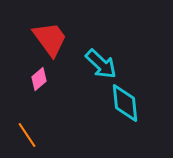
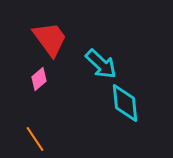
orange line: moved 8 px right, 4 px down
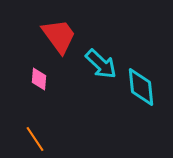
red trapezoid: moved 9 px right, 3 px up
pink diamond: rotated 45 degrees counterclockwise
cyan diamond: moved 16 px right, 16 px up
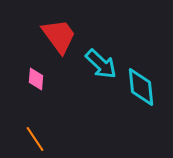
pink diamond: moved 3 px left
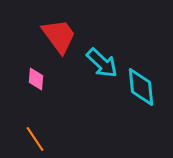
cyan arrow: moved 1 px right, 1 px up
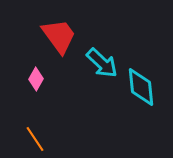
pink diamond: rotated 25 degrees clockwise
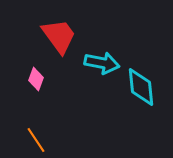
cyan arrow: rotated 32 degrees counterclockwise
pink diamond: rotated 10 degrees counterclockwise
orange line: moved 1 px right, 1 px down
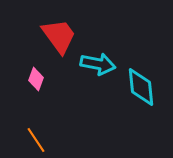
cyan arrow: moved 4 px left, 1 px down
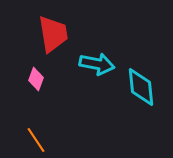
red trapezoid: moved 6 px left, 2 px up; rotated 27 degrees clockwise
cyan arrow: moved 1 px left
